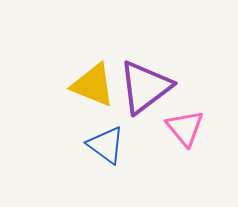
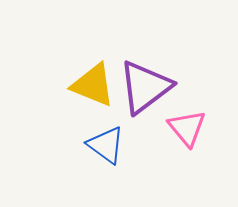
pink triangle: moved 2 px right
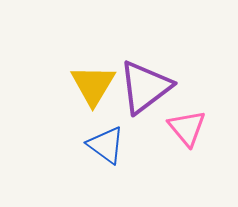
yellow triangle: rotated 39 degrees clockwise
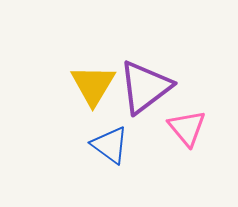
blue triangle: moved 4 px right
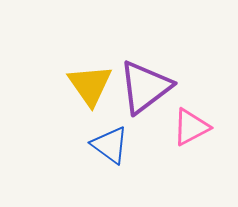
yellow triangle: moved 3 px left; rotated 6 degrees counterclockwise
pink triangle: moved 4 px right, 1 px up; rotated 42 degrees clockwise
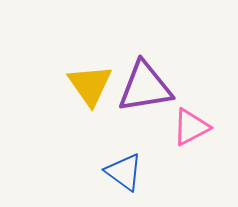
purple triangle: rotated 28 degrees clockwise
blue triangle: moved 14 px right, 27 px down
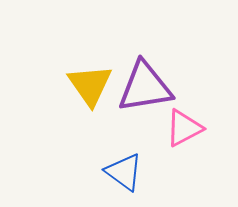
pink triangle: moved 7 px left, 1 px down
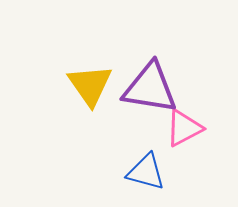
purple triangle: moved 5 px right, 1 px down; rotated 18 degrees clockwise
blue triangle: moved 22 px right; rotated 21 degrees counterclockwise
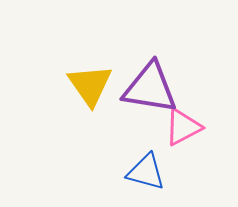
pink triangle: moved 1 px left, 1 px up
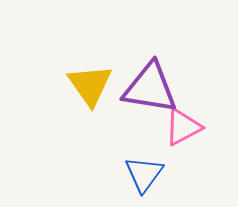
blue triangle: moved 2 px left, 2 px down; rotated 51 degrees clockwise
